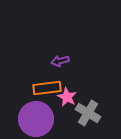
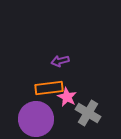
orange rectangle: moved 2 px right
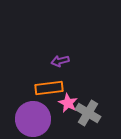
pink star: moved 1 px right, 6 px down
purple circle: moved 3 px left
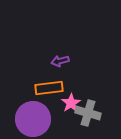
pink star: moved 3 px right; rotated 12 degrees clockwise
gray cross: rotated 15 degrees counterclockwise
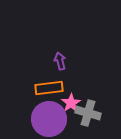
purple arrow: rotated 90 degrees clockwise
purple circle: moved 16 px right
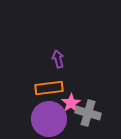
purple arrow: moved 2 px left, 2 px up
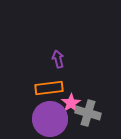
purple circle: moved 1 px right
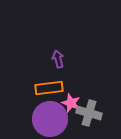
pink star: rotated 18 degrees counterclockwise
gray cross: moved 1 px right
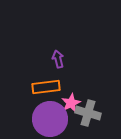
orange rectangle: moved 3 px left, 1 px up
pink star: rotated 24 degrees clockwise
gray cross: moved 1 px left
